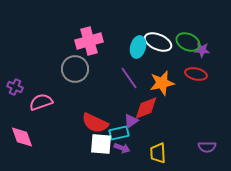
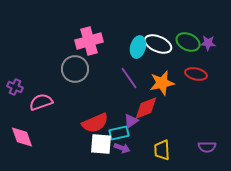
white ellipse: moved 2 px down
purple star: moved 6 px right, 7 px up
red semicircle: rotated 48 degrees counterclockwise
yellow trapezoid: moved 4 px right, 3 px up
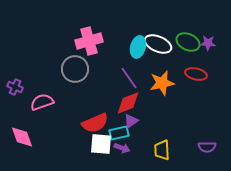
pink semicircle: moved 1 px right
red diamond: moved 18 px left, 5 px up
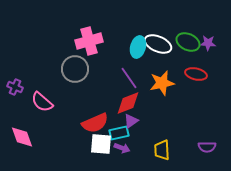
pink semicircle: rotated 120 degrees counterclockwise
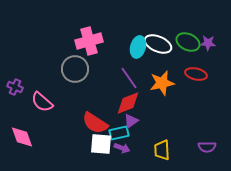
red semicircle: rotated 56 degrees clockwise
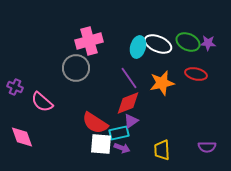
gray circle: moved 1 px right, 1 px up
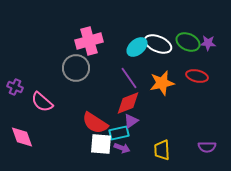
cyan ellipse: moved 1 px left; rotated 35 degrees clockwise
red ellipse: moved 1 px right, 2 px down
